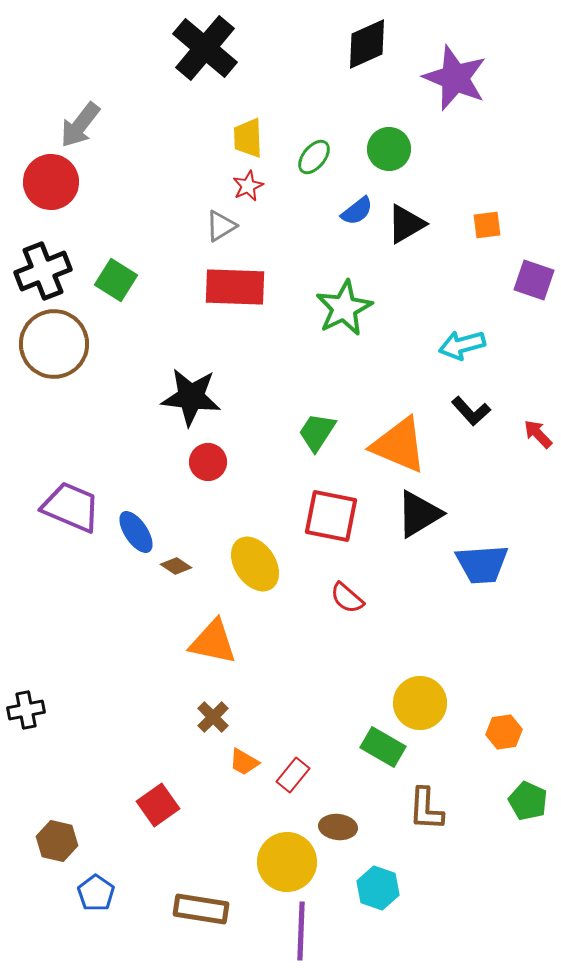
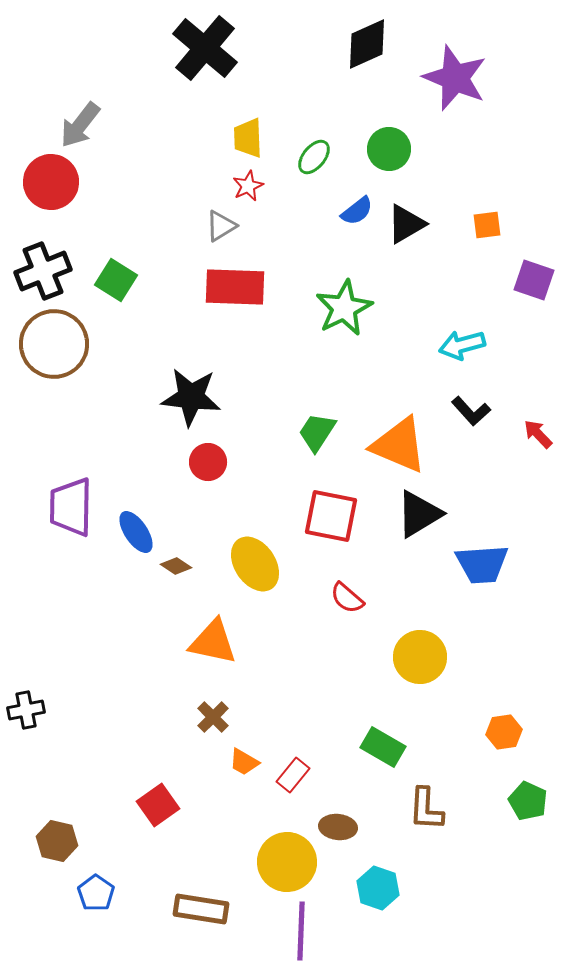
purple trapezoid at (71, 507): rotated 112 degrees counterclockwise
yellow circle at (420, 703): moved 46 px up
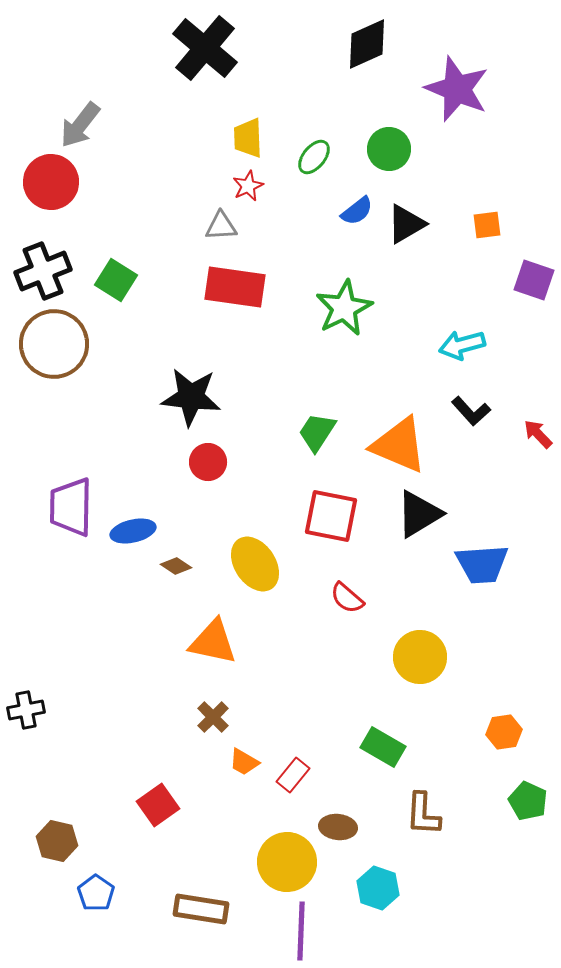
purple star at (455, 78): moved 2 px right, 11 px down
gray triangle at (221, 226): rotated 28 degrees clockwise
red rectangle at (235, 287): rotated 6 degrees clockwise
blue ellipse at (136, 532): moved 3 px left, 1 px up; rotated 69 degrees counterclockwise
brown L-shape at (426, 809): moved 3 px left, 5 px down
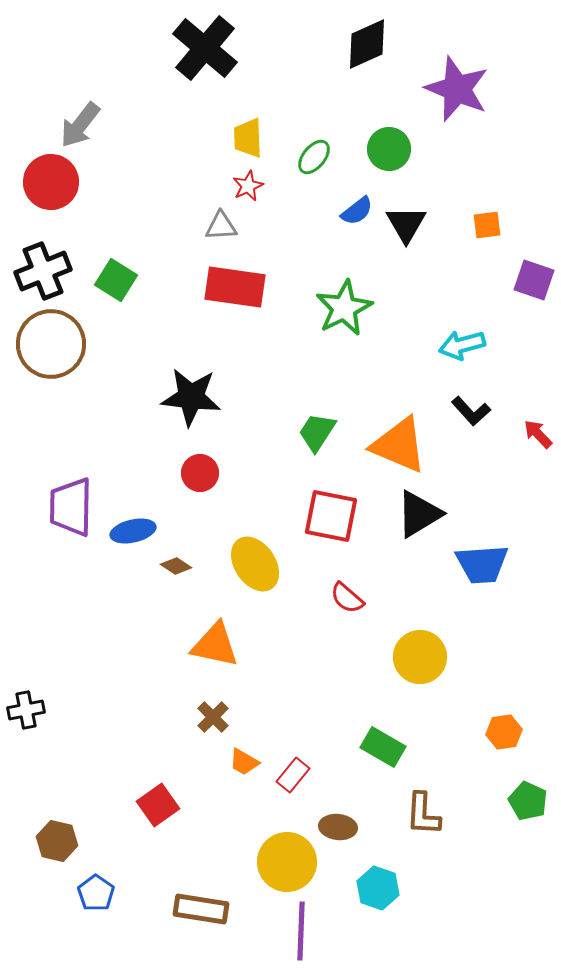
black triangle at (406, 224): rotated 30 degrees counterclockwise
brown circle at (54, 344): moved 3 px left
red circle at (208, 462): moved 8 px left, 11 px down
orange triangle at (213, 642): moved 2 px right, 3 px down
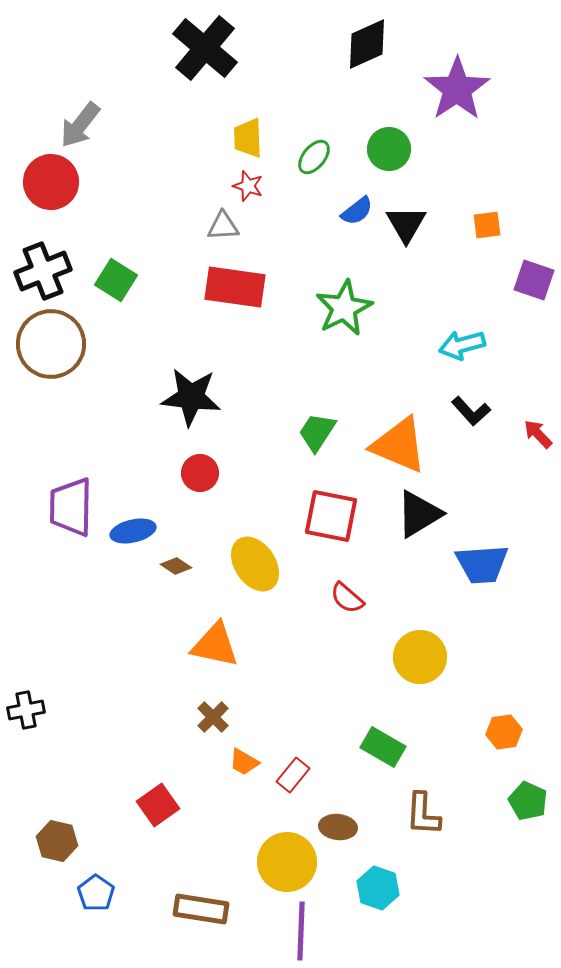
purple star at (457, 89): rotated 16 degrees clockwise
red star at (248, 186): rotated 28 degrees counterclockwise
gray triangle at (221, 226): moved 2 px right
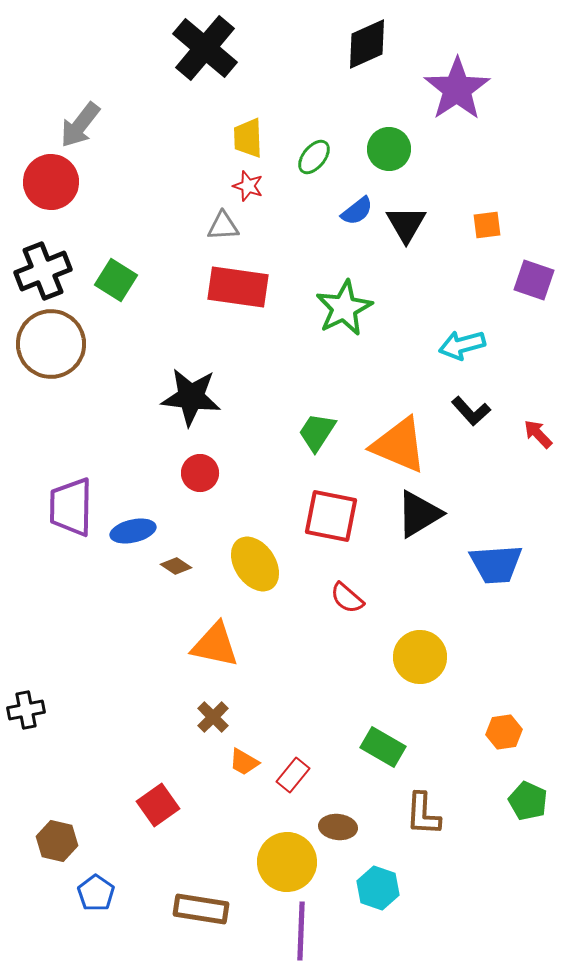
red rectangle at (235, 287): moved 3 px right
blue trapezoid at (482, 564): moved 14 px right
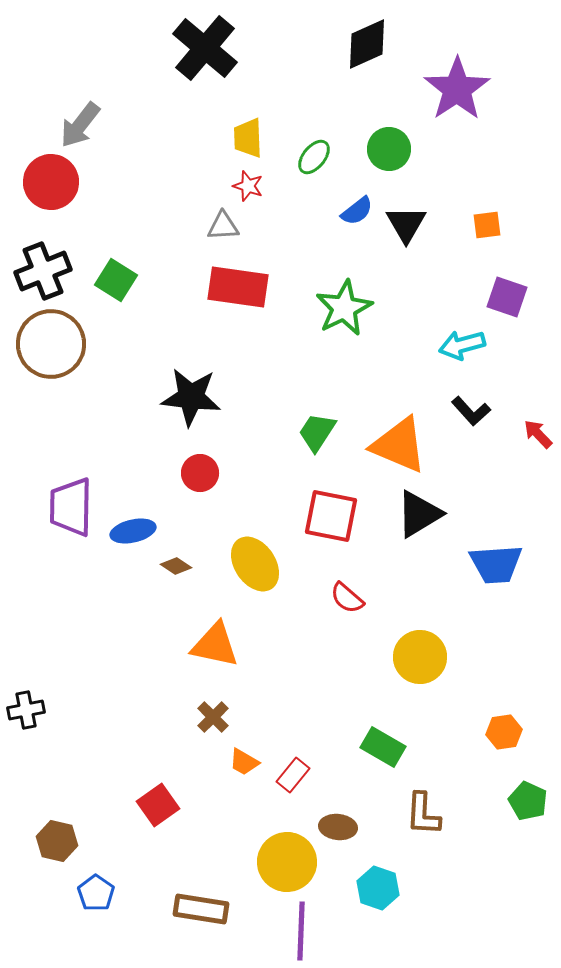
purple square at (534, 280): moved 27 px left, 17 px down
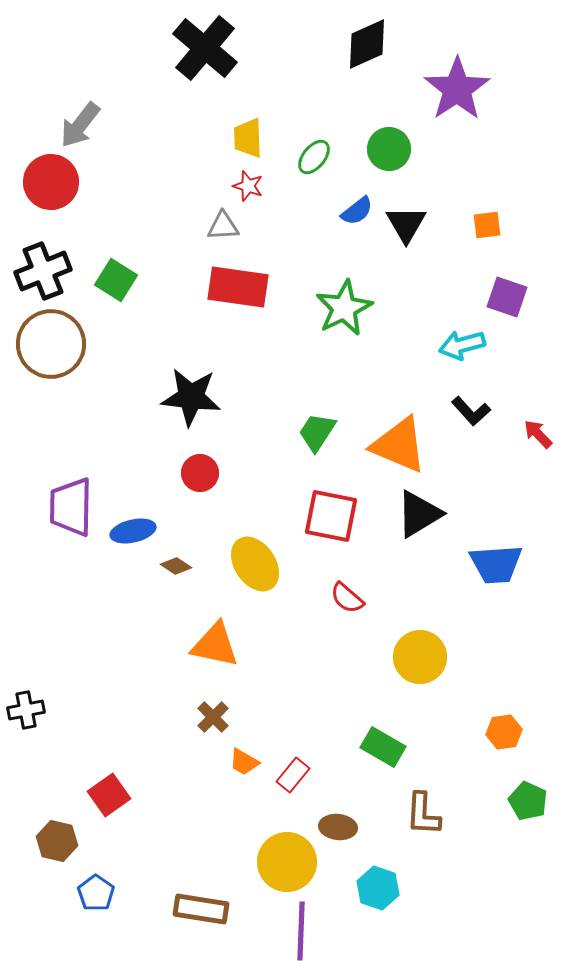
red square at (158, 805): moved 49 px left, 10 px up
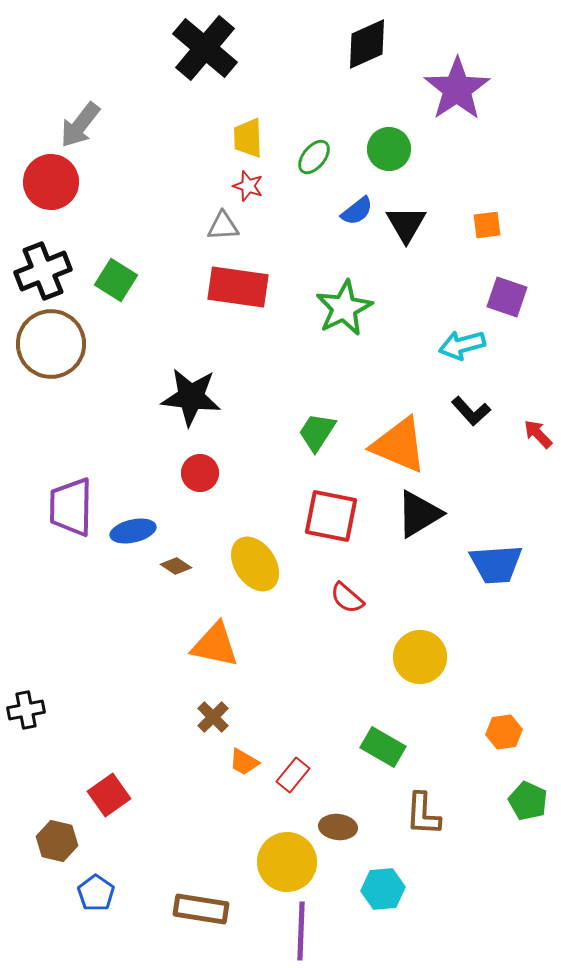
cyan hexagon at (378, 888): moved 5 px right, 1 px down; rotated 24 degrees counterclockwise
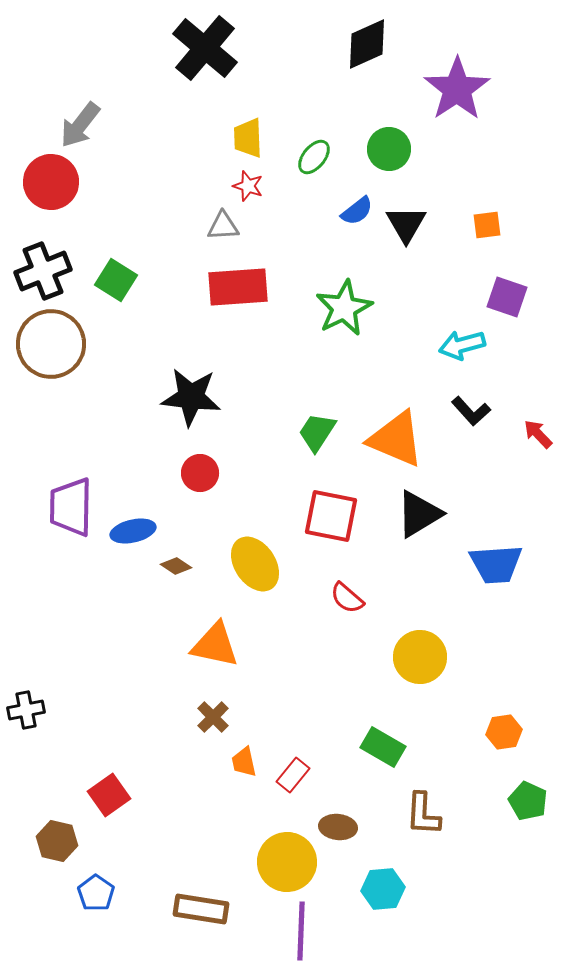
red rectangle at (238, 287): rotated 12 degrees counterclockwise
orange triangle at (399, 445): moved 3 px left, 6 px up
orange trapezoid at (244, 762): rotated 48 degrees clockwise
